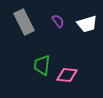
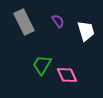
white trapezoid: moved 1 px left, 7 px down; rotated 90 degrees counterclockwise
green trapezoid: rotated 25 degrees clockwise
pink diamond: rotated 60 degrees clockwise
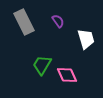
white trapezoid: moved 8 px down
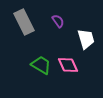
green trapezoid: moved 1 px left; rotated 90 degrees clockwise
pink diamond: moved 1 px right, 10 px up
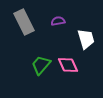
purple semicircle: rotated 64 degrees counterclockwise
green trapezoid: rotated 80 degrees counterclockwise
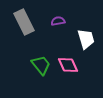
green trapezoid: rotated 100 degrees clockwise
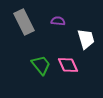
purple semicircle: rotated 16 degrees clockwise
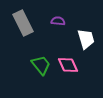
gray rectangle: moved 1 px left, 1 px down
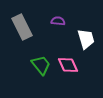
gray rectangle: moved 1 px left, 4 px down
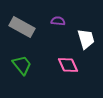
gray rectangle: rotated 35 degrees counterclockwise
green trapezoid: moved 19 px left
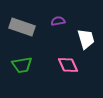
purple semicircle: rotated 16 degrees counterclockwise
gray rectangle: rotated 10 degrees counterclockwise
green trapezoid: rotated 120 degrees clockwise
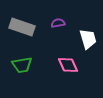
purple semicircle: moved 2 px down
white trapezoid: moved 2 px right
